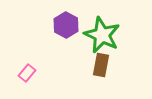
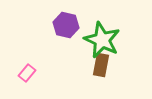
purple hexagon: rotated 15 degrees counterclockwise
green star: moved 5 px down
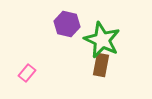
purple hexagon: moved 1 px right, 1 px up
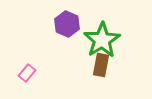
purple hexagon: rotated 10 degrees clockwise
green star: rotated 15 degrees clockwise
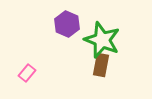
green star: rotated 18 degrees counterclockwise
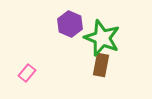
purple hexagon: moved 3 px right
green star: moved 2 px up
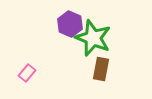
green star: moved 9 px left
brown rectangle: moved 4 px down
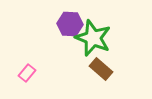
purple hexagon: rotated 20 degrees counterclockwise
brown rectangle: rotated 60 degrees counterclockwise
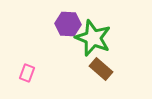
purple hexagon: moved 2 px left
pink rectangle: rotated 18 degrees counterclockwise
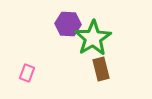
green star: rotated 18 degrees clockwise
brown rectangle: rotated 35 degrees clockwise
